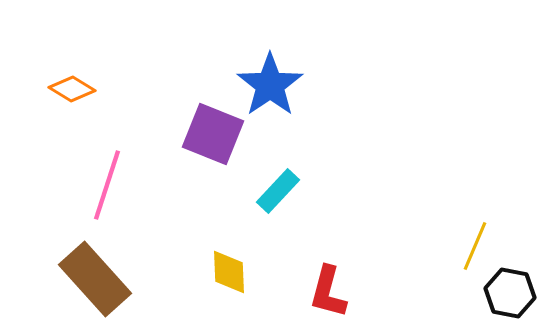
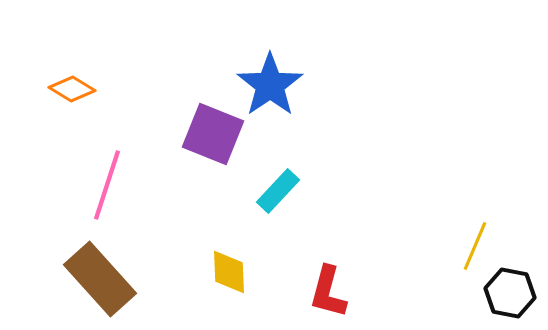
brown rectangle: moved 5 px right
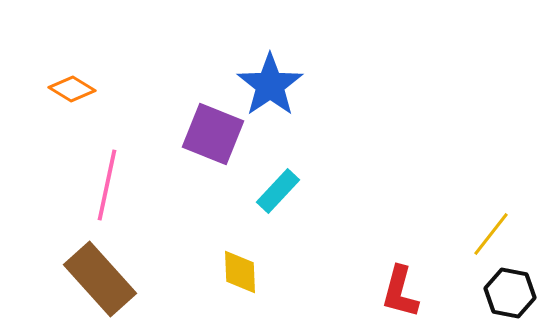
pink line: rotated 6 degrees counterclockwise
yellow line: moved 16 px right, 12 px up; rotated 15 degrees clockwise
yellow diamond: moved 11 px right
red L-shape: moved 72 px right
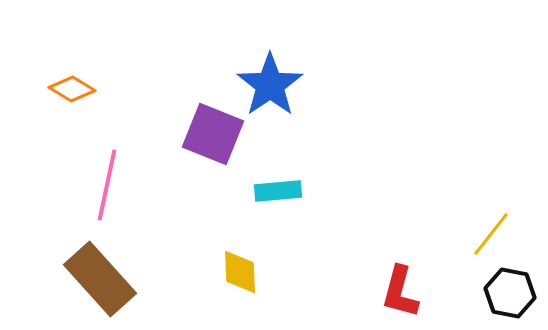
cyan rectangle: rotated 42 degrees clockwise
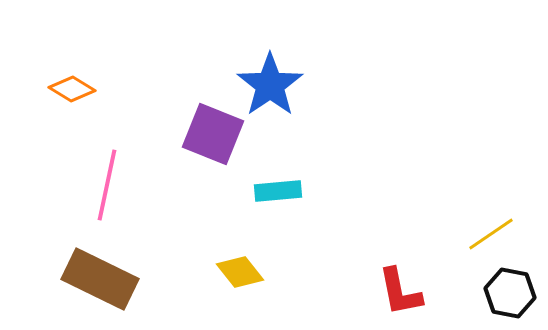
yellow line: rotated 18 degrees clockwise
yellow diamond: rotated 36 degrees counterclockwise
brown rectangle: rotated 22 degrees counterclockwise
red L-shape: rotated 26 degrees counterclockwise
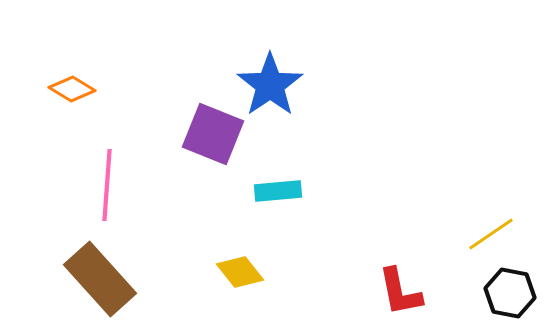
pink line: rotated 8 degrees counterclockwise
brown rectangle: rotated 22 degrees clockwise
